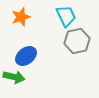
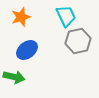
gray hexagon: moved 1 px right
blue ellipse: moved 1 px right, 6 px up
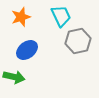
cyan trapezoid: moved 5 px left
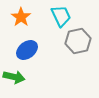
orange star: rotated 18 degrees counterclockwise
